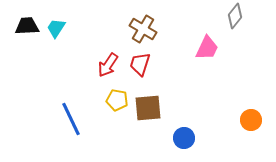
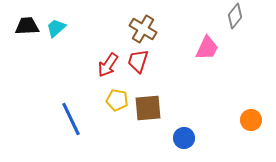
cyan trapezoid: rotated 15 degrees clockwise
red trapezoid: moved 2 px left, 3 px up
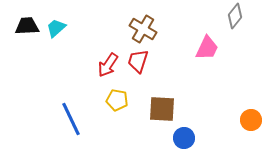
brown square: moved 14 px right, 1 px down; rotated 8 degrees clockwise
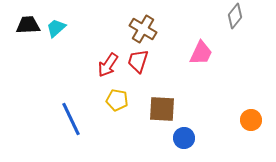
black trapezoid: moved 1 px right, 1 px up
pink trapezoid: moved 6 px left, 5 px down
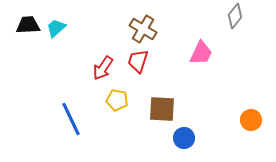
red arrow: moved 5 px left, 3 px down
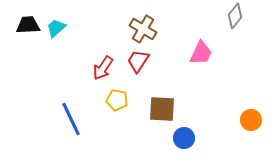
red trapezoid: rotated 15 degrees clockwise
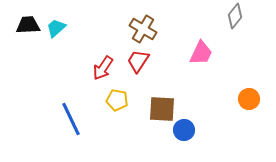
orange circle: moved 2 px left, 21 px up
blue circle: moved 8 px up
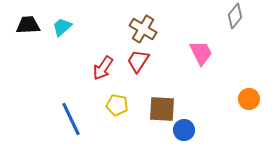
cyan trapezoid: moved 6 px right, 1 px up
pink trapezoid: rotated 52 degrees counterclockwise
yellow pentagon: moved 5 px down
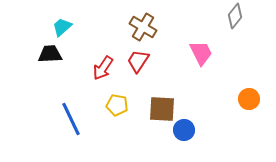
black trapezoid: moved 22 px right, 29 px down
brown cross: moved 2 px up
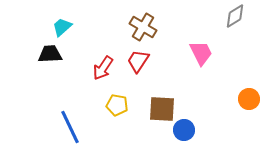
gray diamond: rotated 20 degrees clockwise
blue line: moved 1 px left, 8 px down
